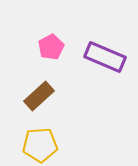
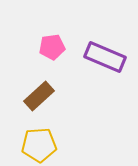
pink pentagon: moved 1 px right; rotated 20 degrees clockwise
yellow pentagon: moved 1 px left
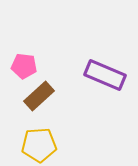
pink pentagon: moved 28 px left, 19 px down; rotated 15 degrees clockwise
purple rectangle: moved 18 px down
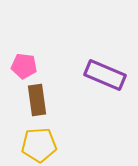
brown rectangle: moved 2 px left, 4 px down; rotated 56 degrees counterclockwise
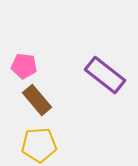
purple rectangle: rotated 15 degrees clockwise
brown rectangle: rotated 32 degrees counterclockwise
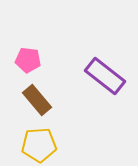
pink pentagon: moved 4 px right, 6 px up
purple rectangle: moved 1 px down
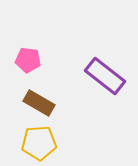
brown rectangle: moved 2 px right, 3 px down; rotated 20 degrees counterclockwise
yellow pentagon: moved 2 px up
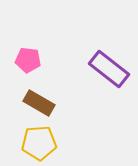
purple rectangle: moved 4 px right, 7 px up
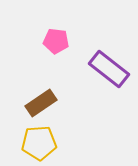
pink pentagon: moved 28 px right, 19 px up
brown rectangle: moved 2 px right; rotated 64 degrees counterclockwise
